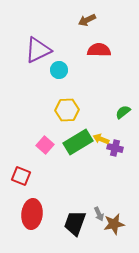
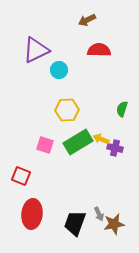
purple triangle: moved 2 px left
green semicircle: moved 1 px left, 3 px up; rotated 35 degrees counterclockwise
pink square: rotated 24 degrees counterclockwise
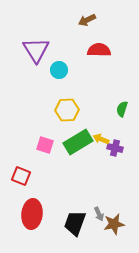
purple triangle: rotated 36 degrees counterclockwise
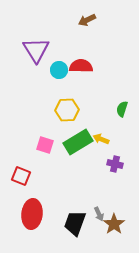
red semicircle: moved 18 px left, 16 px down
purple cross: moved 16 px down
brown star: rotated 25 degrees counterclockwise
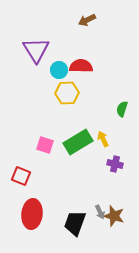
yellow hexagon: moved 17 px up
yellow arrow: moved 2 px right; rotated 42 degrees clockwise
gray arrow: moved 1 px right, 2 px up
brown star: moved 8 px up; rotated 20 degrees counterclockwise
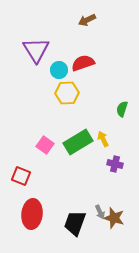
red semicircle: moved 2 px right, 3 px up; rotated 20 degrees counterclockwise
pink square: rotated 18 degrees clockwise
brown star: moved 2 px down
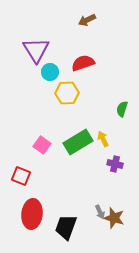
cyan circle: moved 9 px left, 2 px down
pink square: moved 3 px left
black trapezoid: moved 9 px left, 4 px down
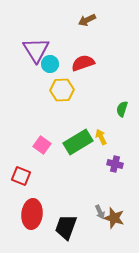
cyan circle: moved 8 px up
yellow hexagon: moved 5 px left, 3 px up
yellow arrow: moved 2 px left, 2 px up
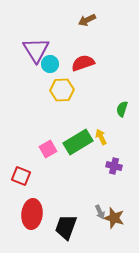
pink square: moved 6 px right, 4 px down; rotated 24 degrees clockwise
purple cross: moved 1 px left, 2 px down
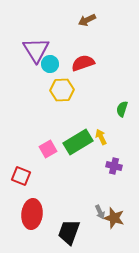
black trapezoid: moved 3 px right, 5 px down
